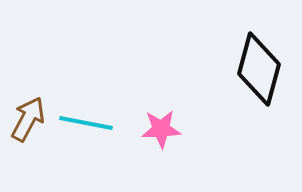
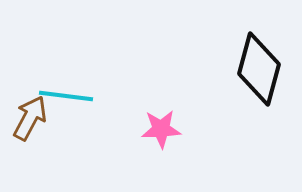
brown arrow: moved 2 px right, 1 px up
cyan line: moved 20 px left, 27 px up; rotated 4 degrees counterclockwise
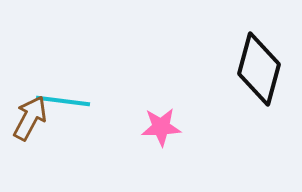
cyan line: moved 3 px left, 5 px down
pink star: moved 2 px up
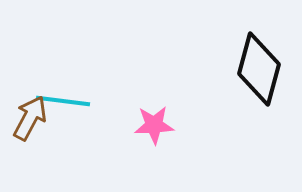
pink star: moved 7 px left, 2 px up
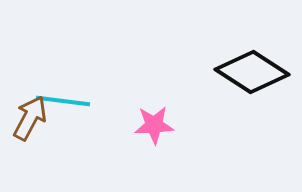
black diamond: moved 7 px left, 3 px down; rotated 72 degrees counterclockwise
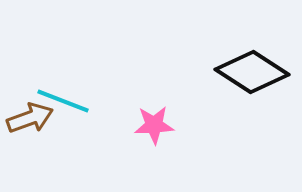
cyan line: rotated 14 degrees clockwise
brown arrow: rotated 42 degrees clockwise
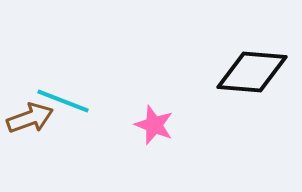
black diamond: rotated 28 degrees counterclockwise
pink star: rotated 24 degrees clockwise
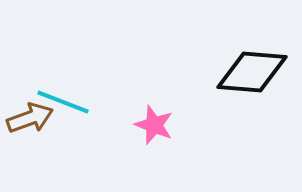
cyan line: moved 1 px down
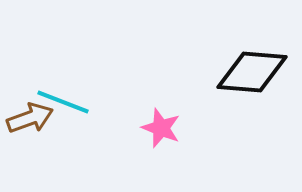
pink star: moved 7 px right, 3 px down
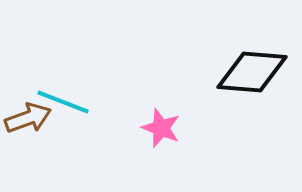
brown arrow: moved 2 px left
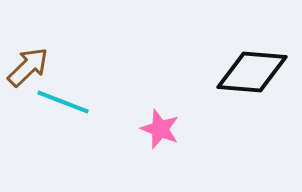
brown arrow: moved 51 px up; rotated 24 degrees counterclockwise
pink star: moved 1 px left, 1 px down
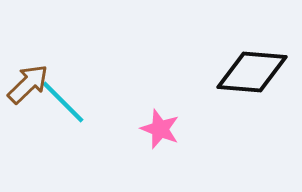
brown arrow: moved 17 px down
cyan line: rotated 24 degrees clockwise
